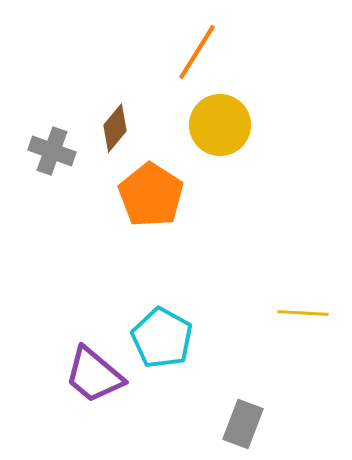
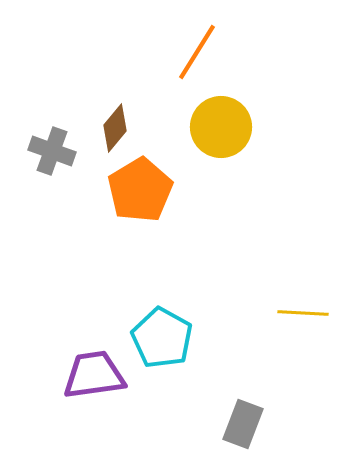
yellow circle: moved 1 px right, 2 px down
orange pentagon: moved 11 px left, 5 px up; rotated 8 degrees clockwise
purple trapezoid: rotated 132 degrees clockwise
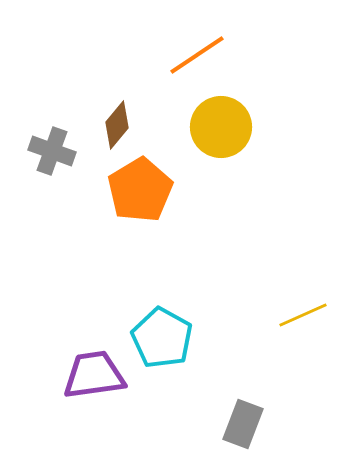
orange line: moved 3 px down; rotated 24 degrees clockwise
brown diamond: moved 2 px right, 3 px up
yellow line: moved 2 px down; rotated 27 degrees counterclockwise
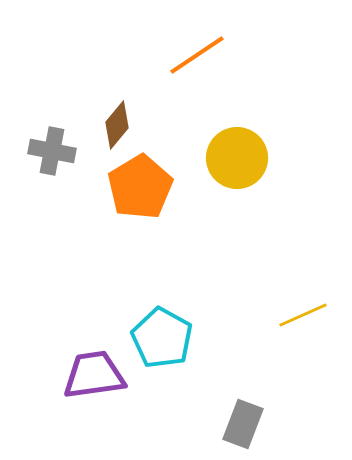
yellow circle: moved 16 px right, 31 px down
gray cross: rotated 9 degrees counterclockwise
orange pentagon: moved 3 px up
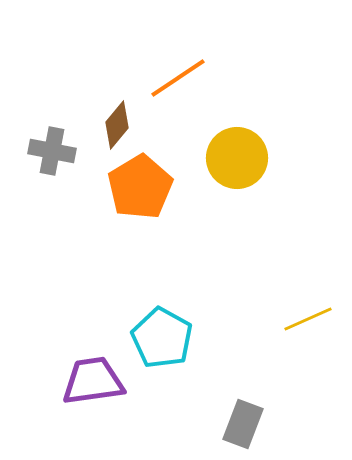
orange line: moved 19 px left, 23 px down
yellow line: moved 5 px right, 4 px down
purple trapezoid: moved 1 px left, 6 px down
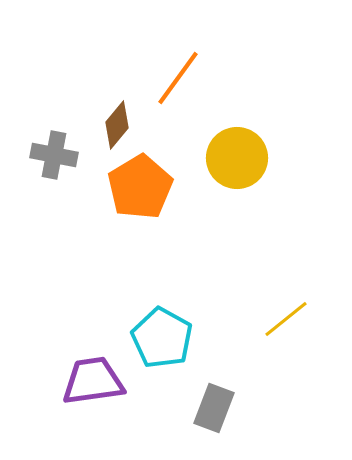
orange line: rotated 20 degrees counterclockwise
gray cross: moved 2 px right, 4 px down
yellow line: moved 22 px left; rotated 15 degrees counterclockwise
gray rectangle: moved 29 px left, 16 px up
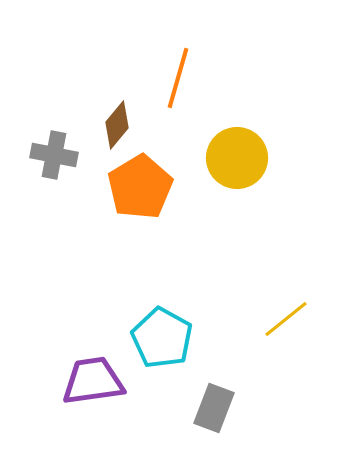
orange line: rotated 20 degrees counterclockwise
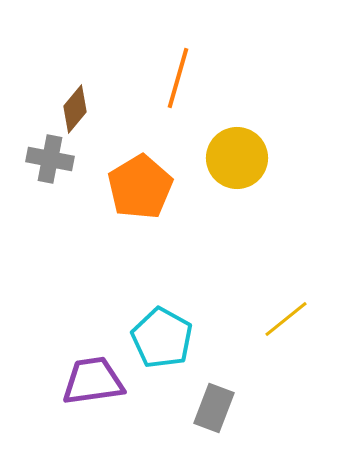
brown diamond: moved 42 px left, 16 px up
gray cross: moved 4 px left, 4 px down
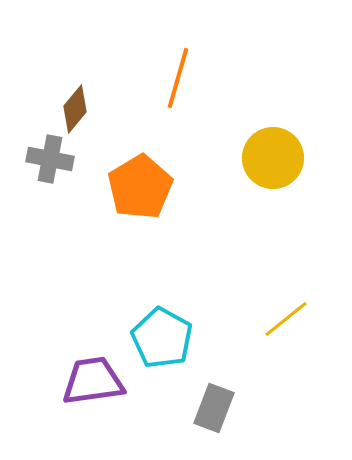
yellow circle: moved 36 px right
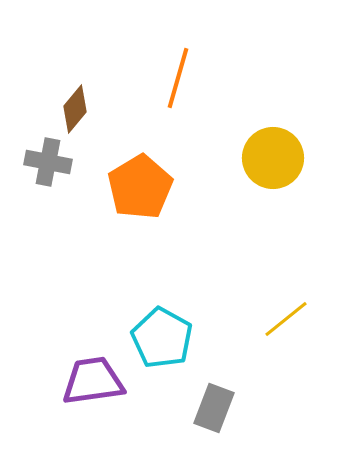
gray cross: moved 2 px left, 3 px down
